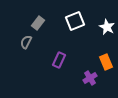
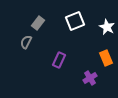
orange rectangle: moved 4 px up
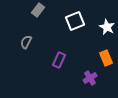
gray rectangle: moved 13 px up
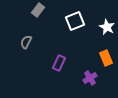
purple rectangle: moved 3 px down
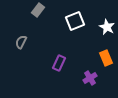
gray semicircle: moved 5 px left
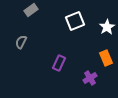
gray rectangle: moved 7 px left; rotated 16 degrees clockwise
white star: rotated 14 degrees clockwise
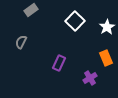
white square: rotated 24 degrees counterclockwise
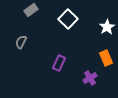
white square: moved 7 px left, 2 px up
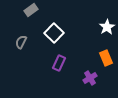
white square: moved 14 px left, 14 px down
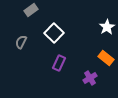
orange rectangle: rotated 28 degrees counterclockwise
